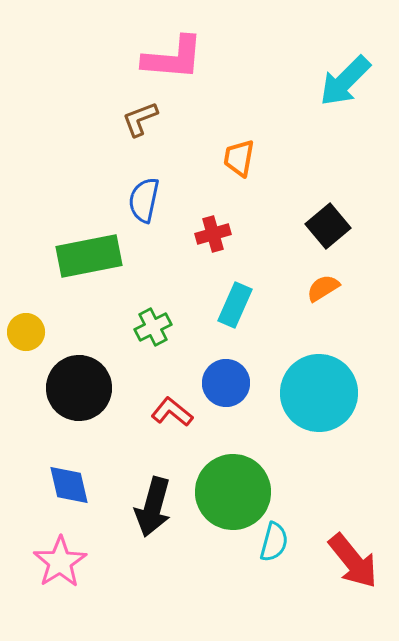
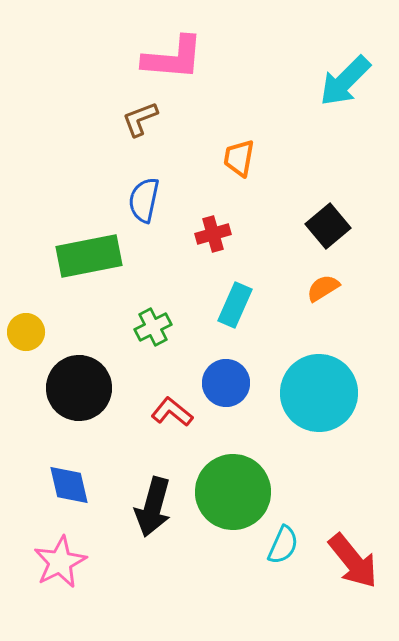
cyan semicircle: moved 9 px right, 3 px down; rotated 9 degrees clockwise
pink star: rotated 6 degrees clockwise
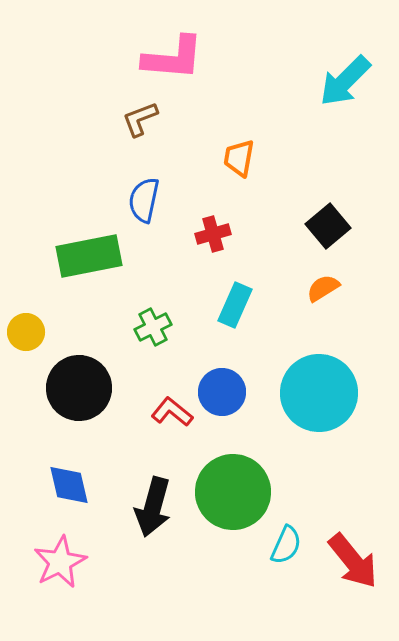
blue circle: moved 4 px left, 9 px down
cyan semicircle: moved 3 px right
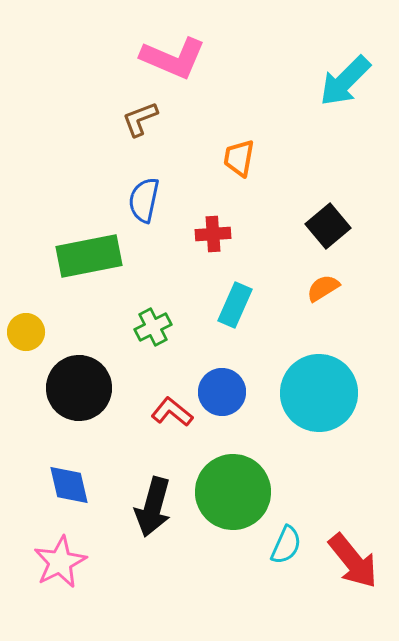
pink L-shape: rotated 18 degrees clockwise
red cross: rotated 12 degrees clockwise
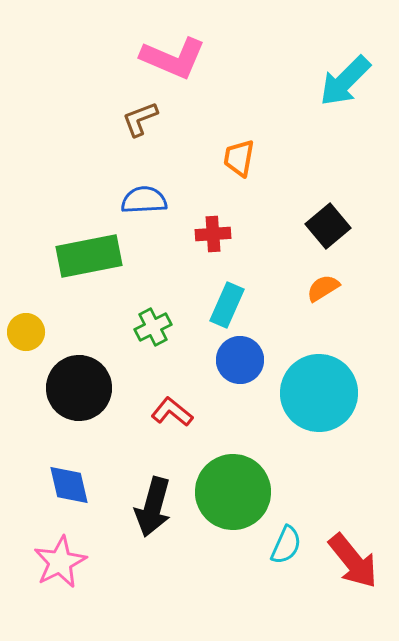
blue semicircle: rotated 75 degrees clockwise
cyan rectangle: moved 8 px left
blue circle: moved 18 px right, 32 px up
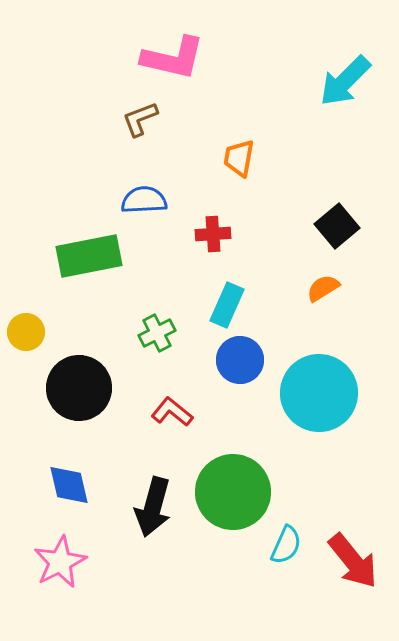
pink L-shape: rotated 10 degrees counterclockwise
black square: moved 9 px right
green cross: moved 4 px right, 6 px down
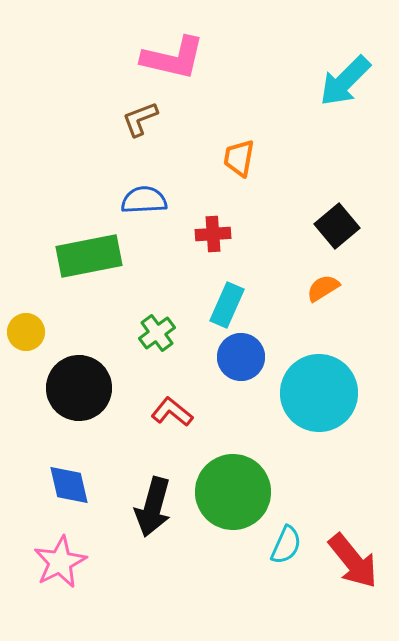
green cross: rotated 9 degrees counterclockwise
blue circle: moved 1 px right, 3 px up
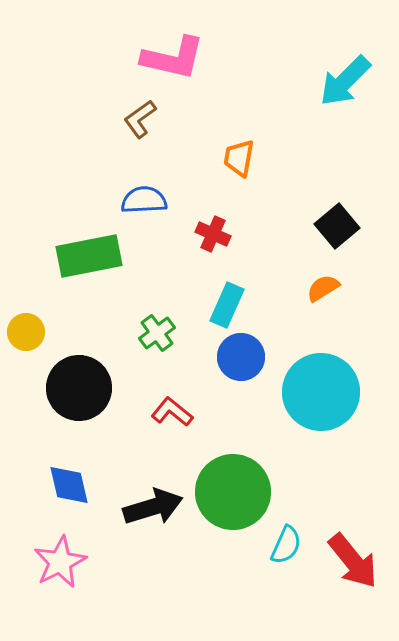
brown L-shape: rotated 15 degrees counterclockwise
red cross: rotated 28 degrees clockwise
cyan circle: moved 2 px right, 1 px up
black arrow: rotated 122 degrees counterclockwise
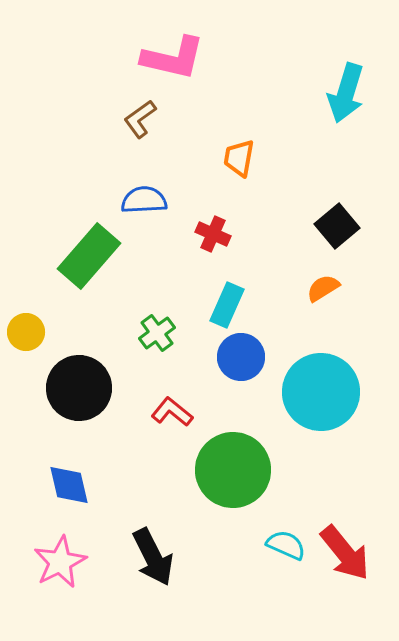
cyan arrow: moved 1 px right, 12 px down; rotated 28 degrees counterclockwise
green rectangle: rotated 38 degrees counterclockwise
green circle: moved 22 px up
black arrow: moved 50 px down; rotated 80 degrees clockwise
cyan semicircle: rotated 90 degrees counterclockwise
red arrow: moved 8 px left, 8 px up
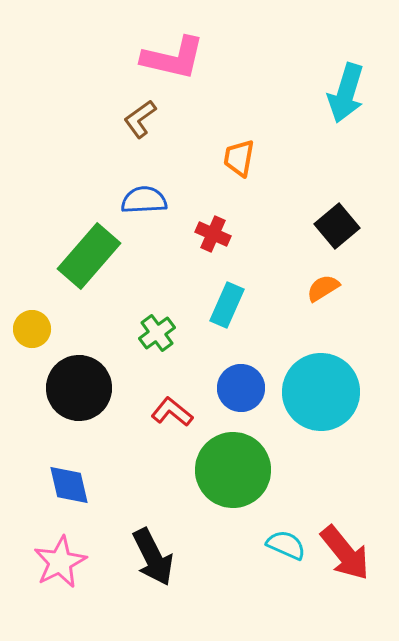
yellow circle: moved 6 px right, 3 px up
blue circle: moved 31 px down
